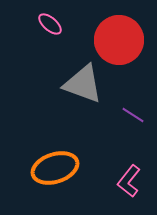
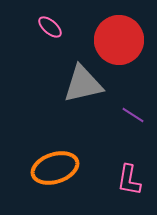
pink ellipse: moved 3 px down
gray triangle: rotated 33 degrees counterclockwise
pink L-shape: moved 1 px up; rotated 28 degrees counterclockwise
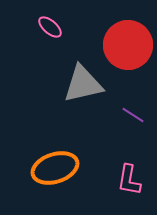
red circle: moved 9 px right, 5 px down
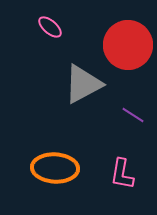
gray triangle: rotated 15 degrees counterclockwise
orange ellipse: rotated 21 degrees clockwise
pink L-shape: moved 7 px left, 6 px up
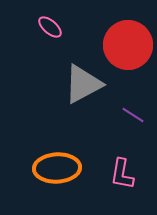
orange ellipse: moved 2 px right; rotated 6 degrees counterclockwise
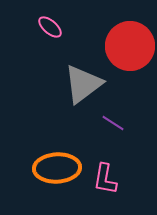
red circle: moved 2 px right, 1 px down
gray triangle: rotated 9 degrees counterclockwise
purple line: moved 20 px left, 8 px down
pink L-shape: moved 17 px left, 5 px down
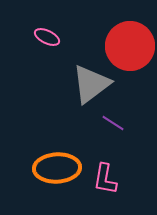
pink ellipse: moved 3 px left, 10 px down; rotated 15 degrees counterclockwise
gray triangle: moved 8 px right
